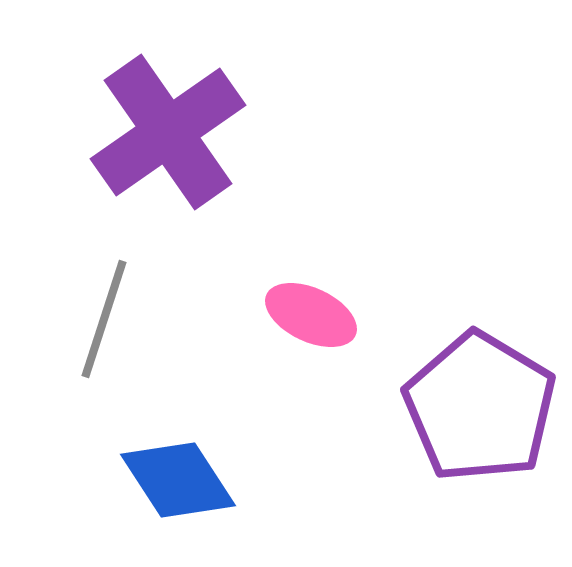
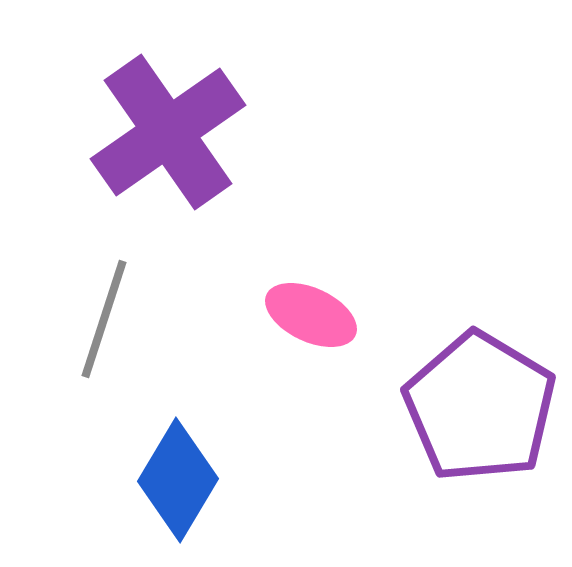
blue diamond: rotated 64 degrees clockwise
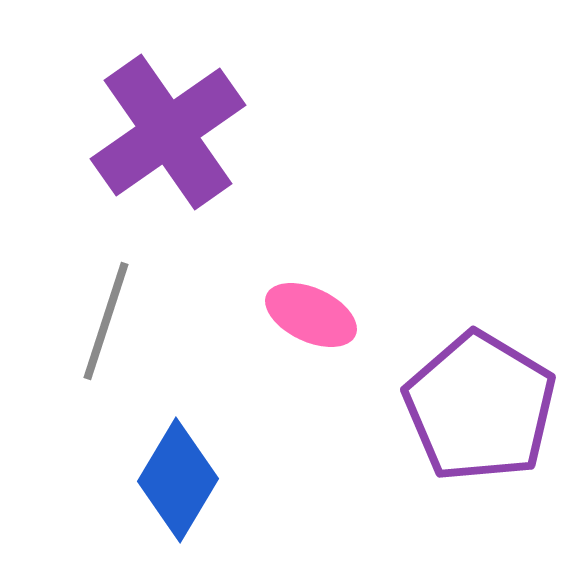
gray line: moved 2 px right, 2 px down
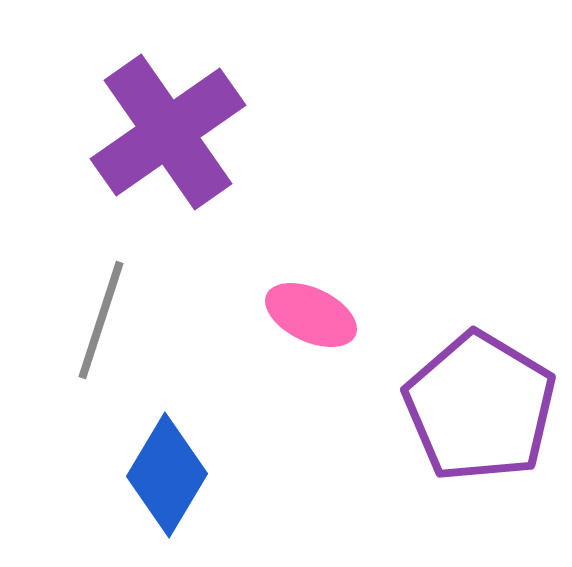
gray line: moved 5 px left, 1 px up
blue diamond: moved 11 px left, 5 px up
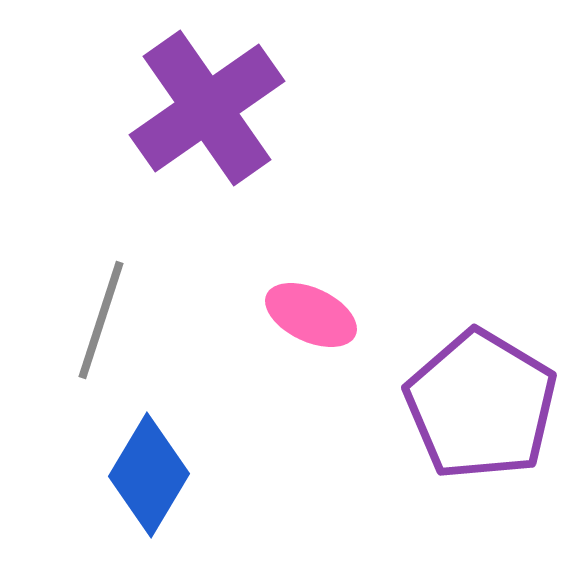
purple cross: moved 39 px right, 24 px up
purple pentagon: moved 1 px right, 2 px up
blue diamond: moved 18 px left
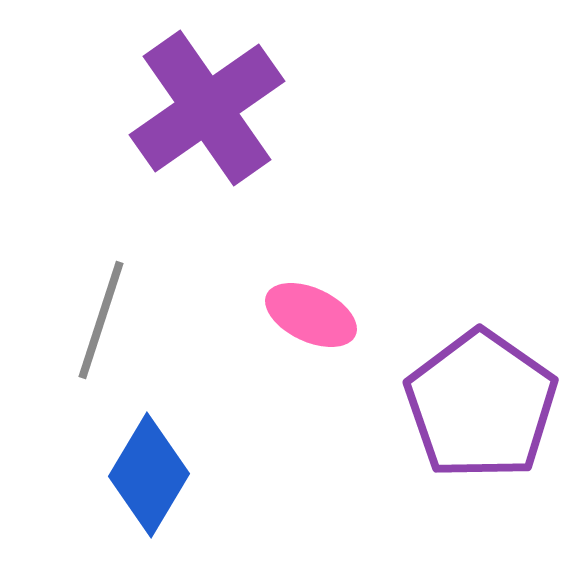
purple pentagon: rotated 4 degrees clockwise
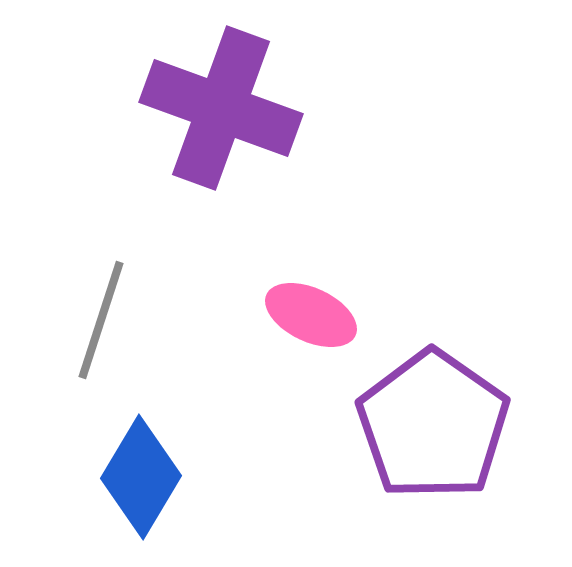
purple cross: moved 14 px right; rotated 35 degrees counterclockwise
purple pentagon: moved 48 px left, 20 px down
blue diamond: moved 8 px left, 2 px down
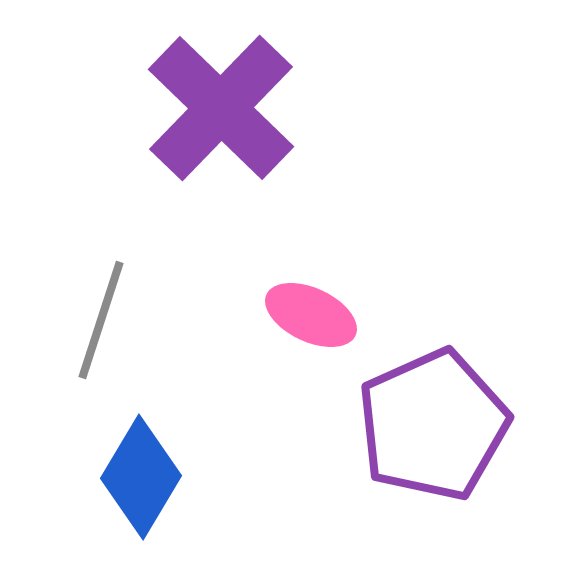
purple cross: rotated 24 degrees clockwise
purple pentagon: rotated 13 degrees clockwise
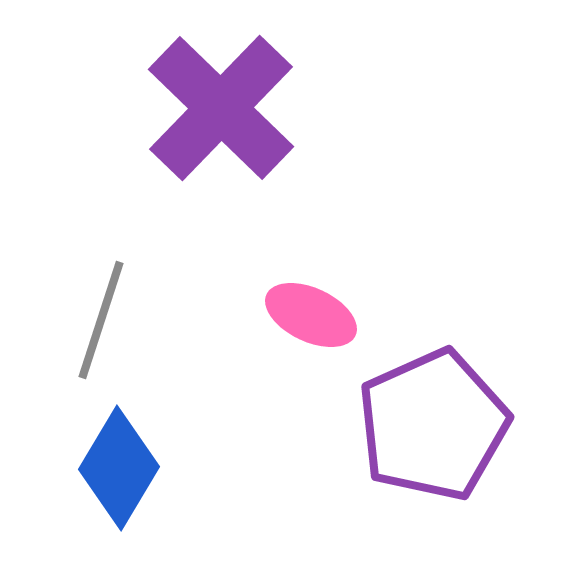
blue diamond: moved 22 px left, 9 px up
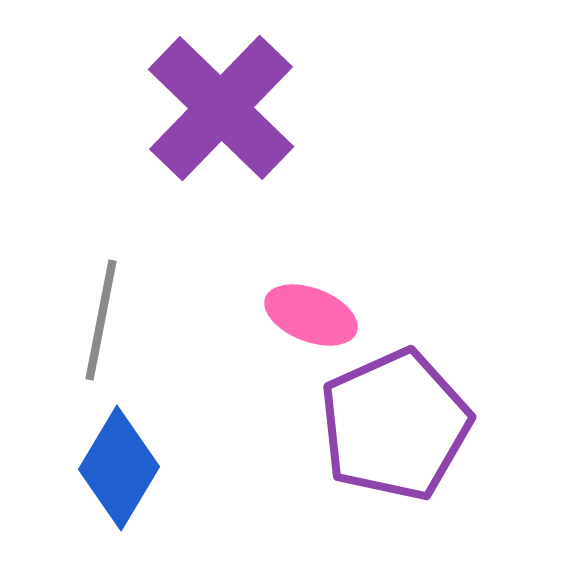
pink ellipse: rotated 4 degrees counterclockwise
gray line: rotated 7 degrees counterclockwise
purple pentagon: moved 38 px left
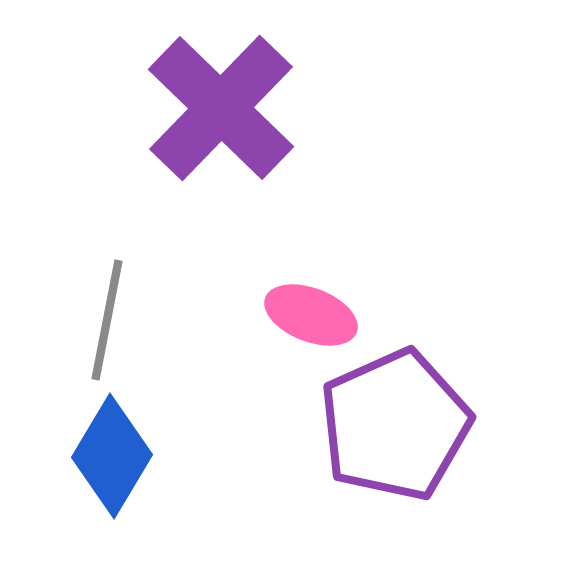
gray line: moved 6 px right
blue diamond: moved 7 px left, 12 px up
